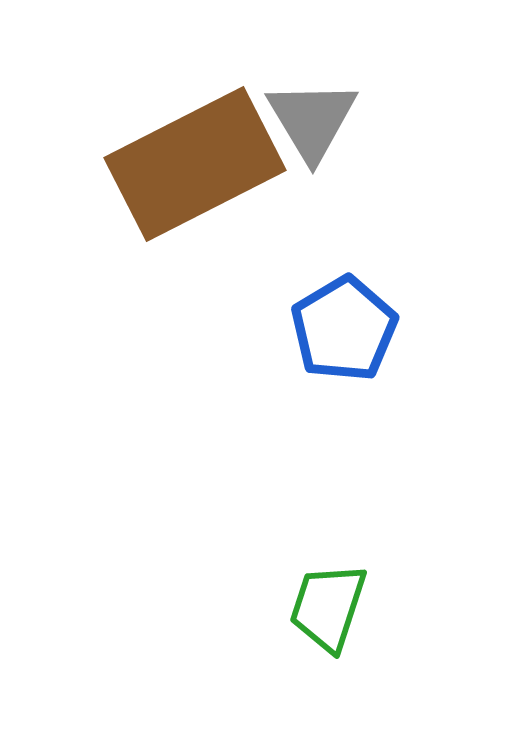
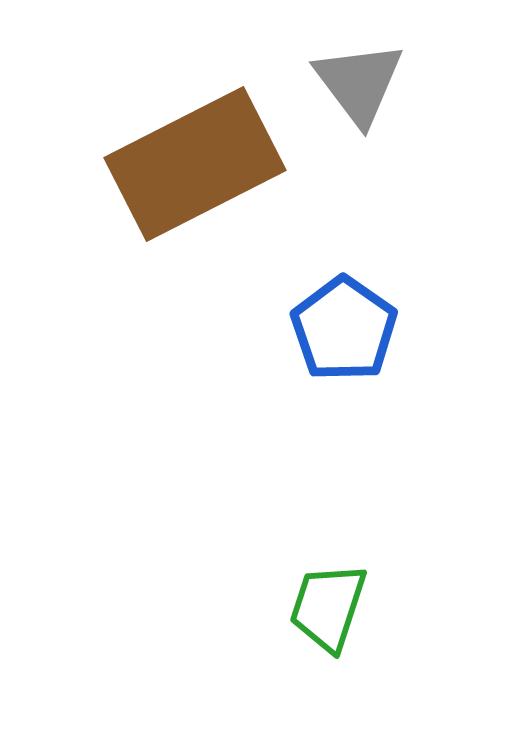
gray triangle: moved 47 px right, 37 px up; rotated 6 degrees counterclockwise
blue pentagon: rotated 6 degrees counterclockwise
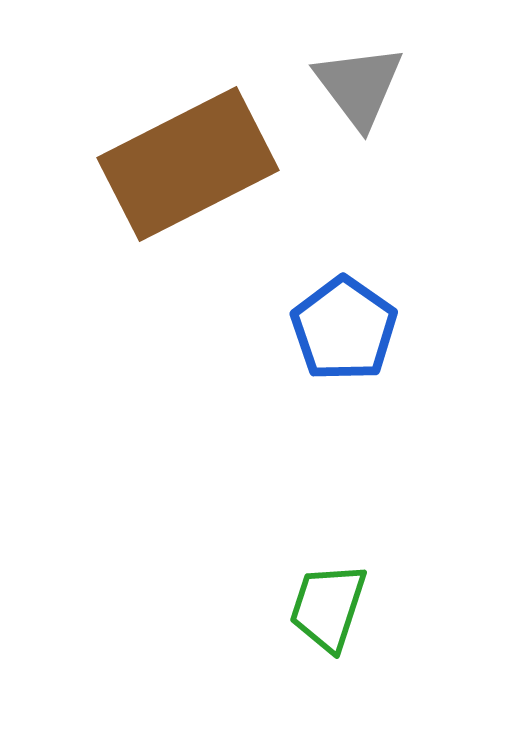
gray triangle: moved 3 px down
brown rectangle: moved 7 px left
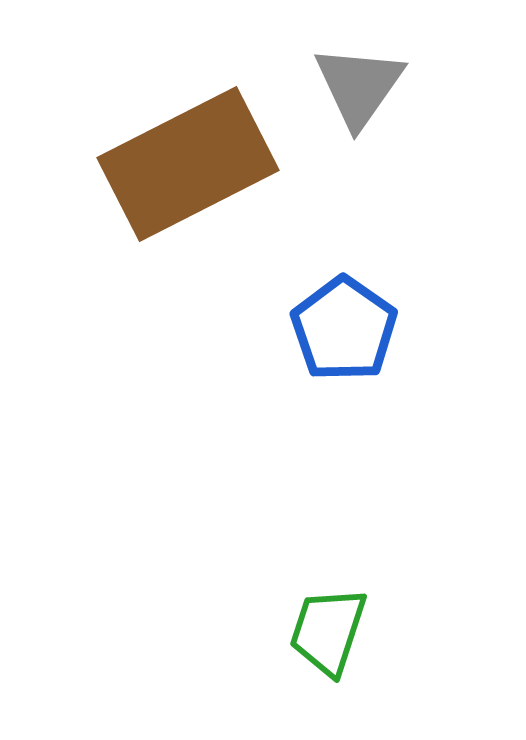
gray triangle: rotated 12 degrees clockwise
green trapezoid: moved 24 px down
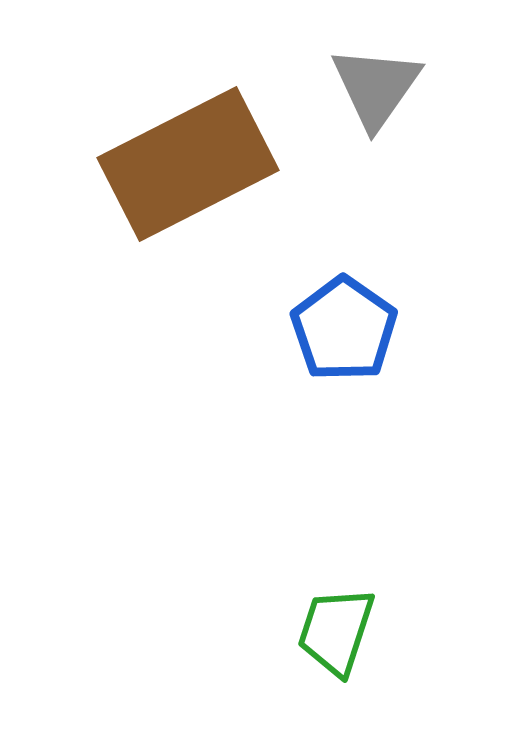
gray triangle: moved 17 px right, 1 px down
green trapezoid: moved 8 px right
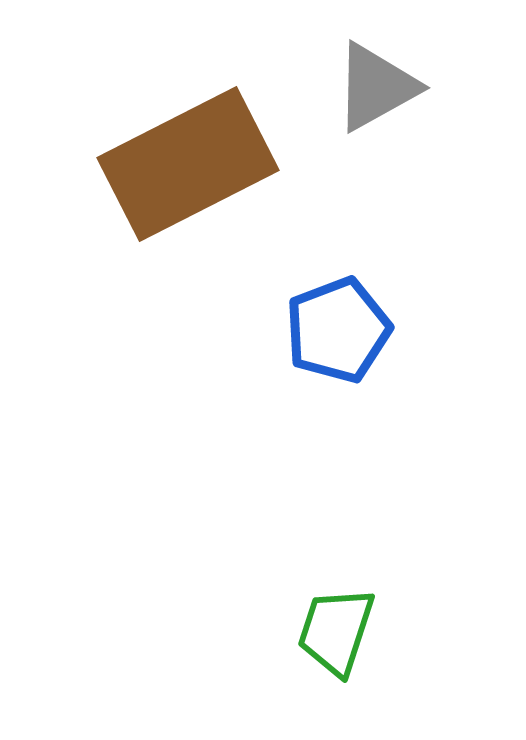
gray triangle: rotated 26 degrees clockwise
blue pentagon: moved 6 px left, 1 px down; rotated 16 degrees clockwise
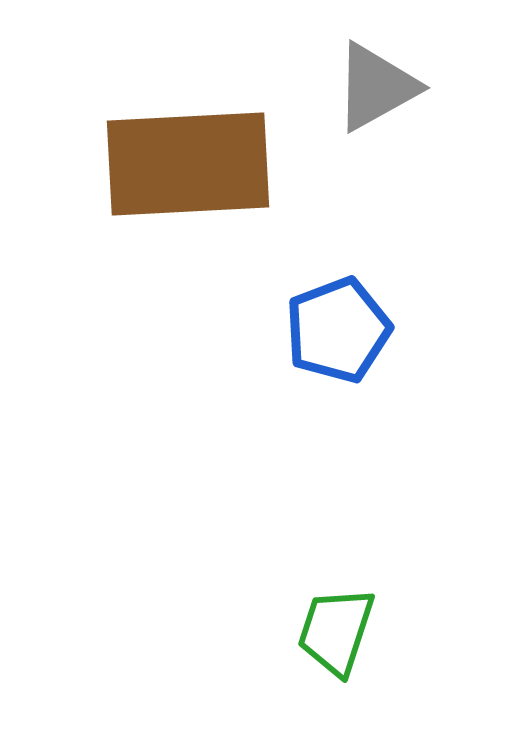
brown rectangle: rotated 24 degrees clockwise
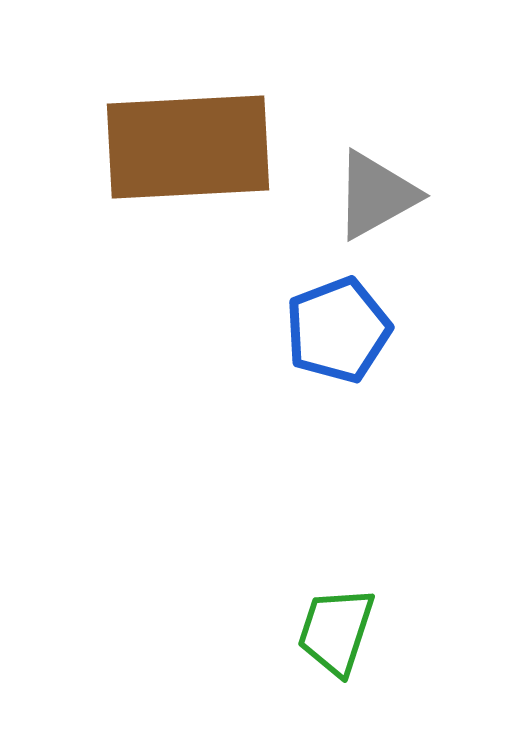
gray triangle: moved 108 px down
brown rectangle: moved 17 px up
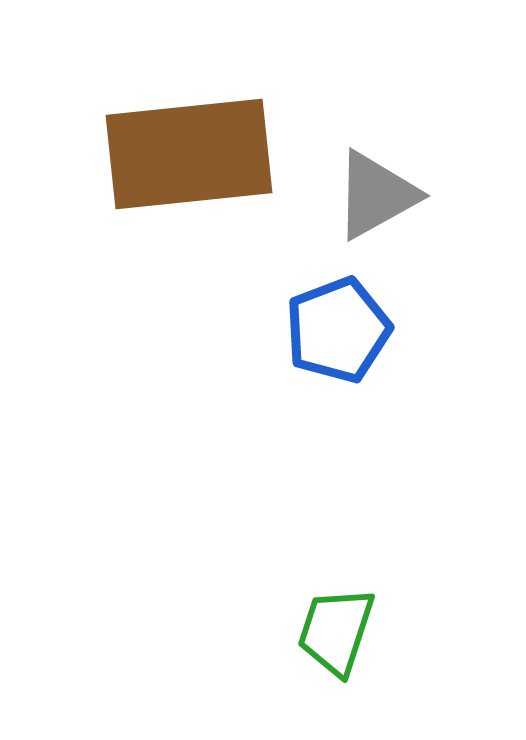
brown rectangle: moved 1 px right, 7 px down; rotated 3 degrees counterclockwise
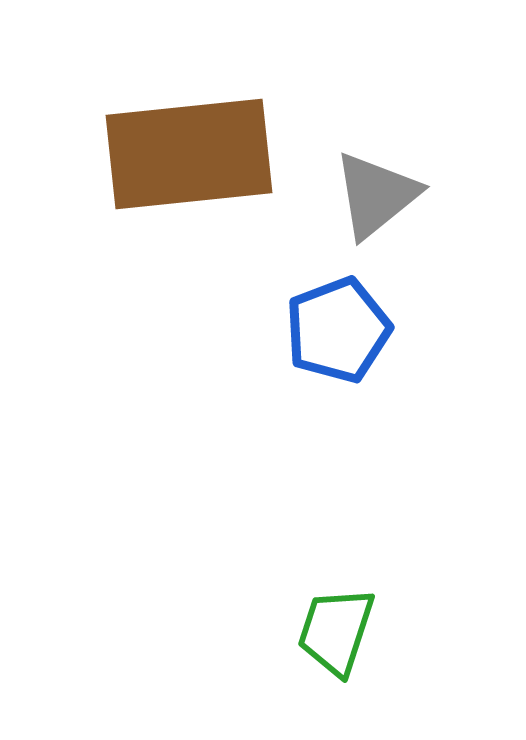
gray triangle: rotated 10 degrees counterclockwise
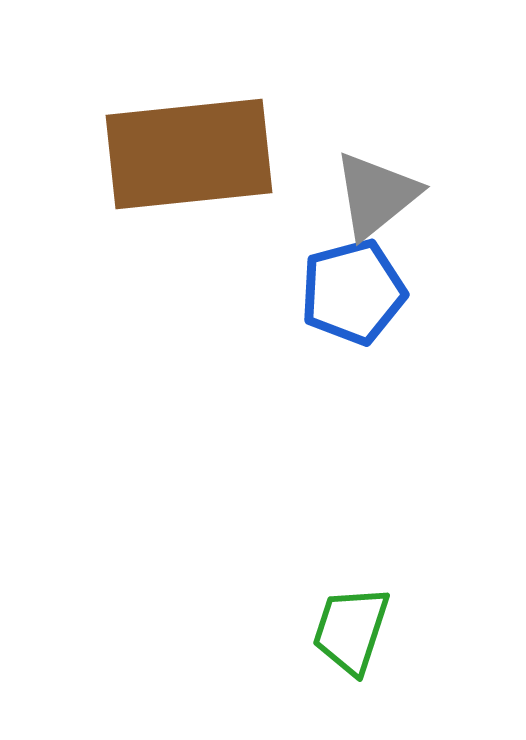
blue pentagon: moved 15 px right, 38 px up; rotated 6 degrees clockwise
green trapezoid: moved 15 px right, 1 px up
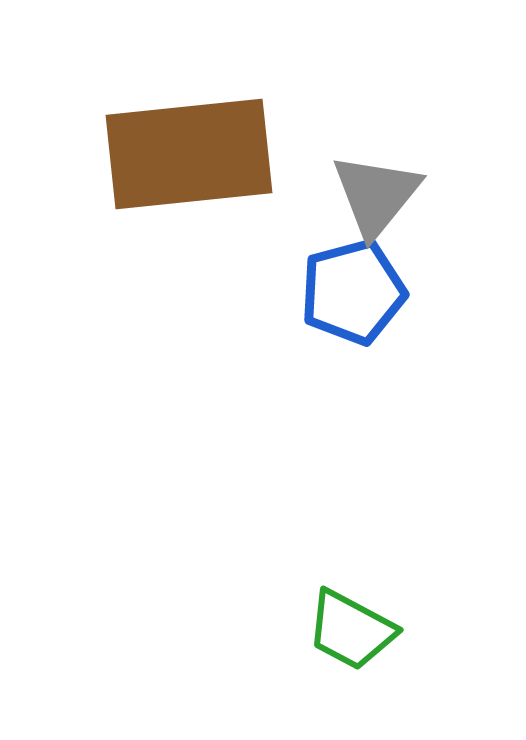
gray triangle: rotated 12 degrees counterclockwise
green trapezoid: rotated 80 degrees counterclockwise
